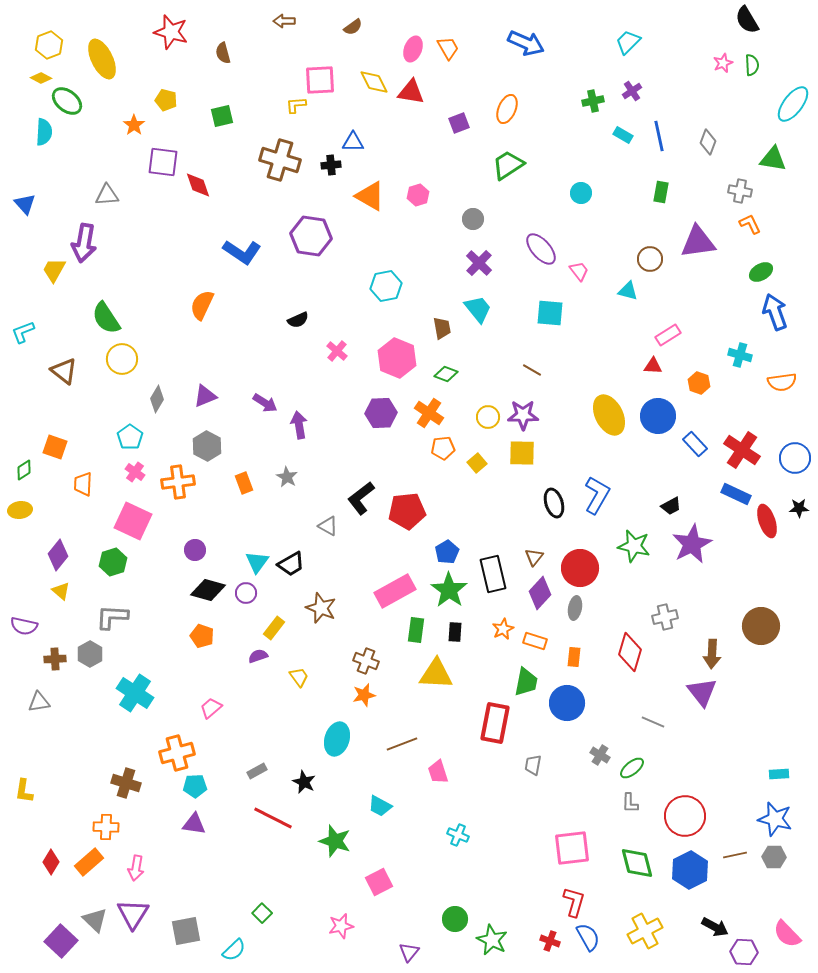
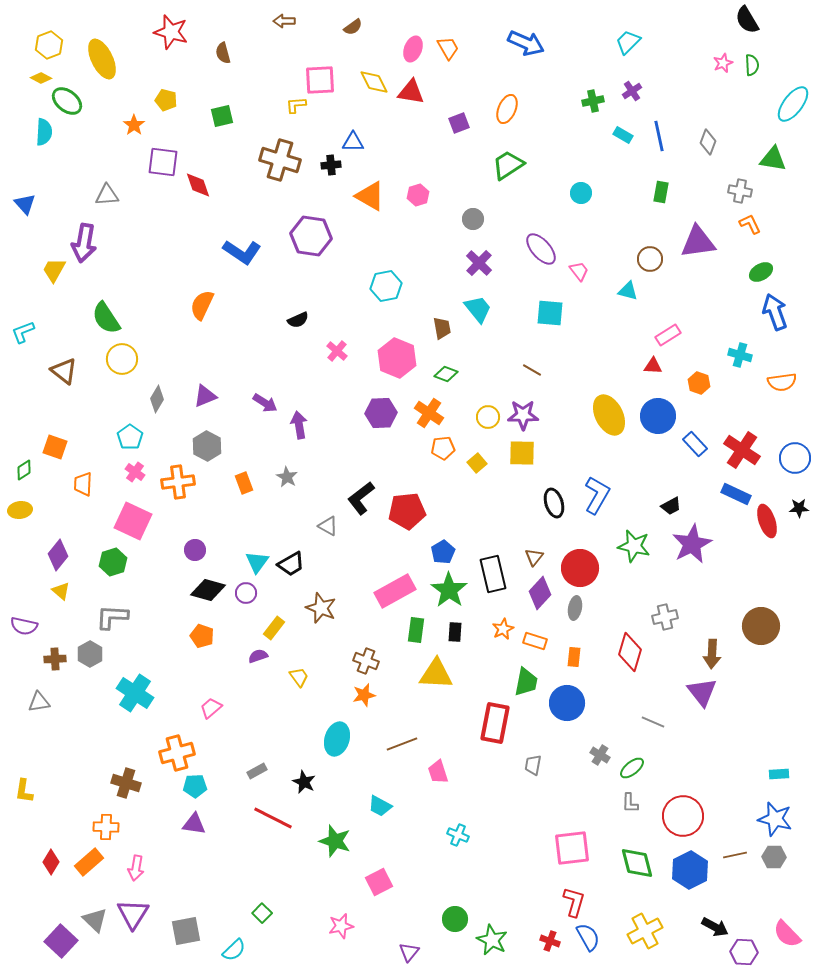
blue pentagon at (447, 552): moved 4 px left
red circle at (685, 816): moved 2 px left
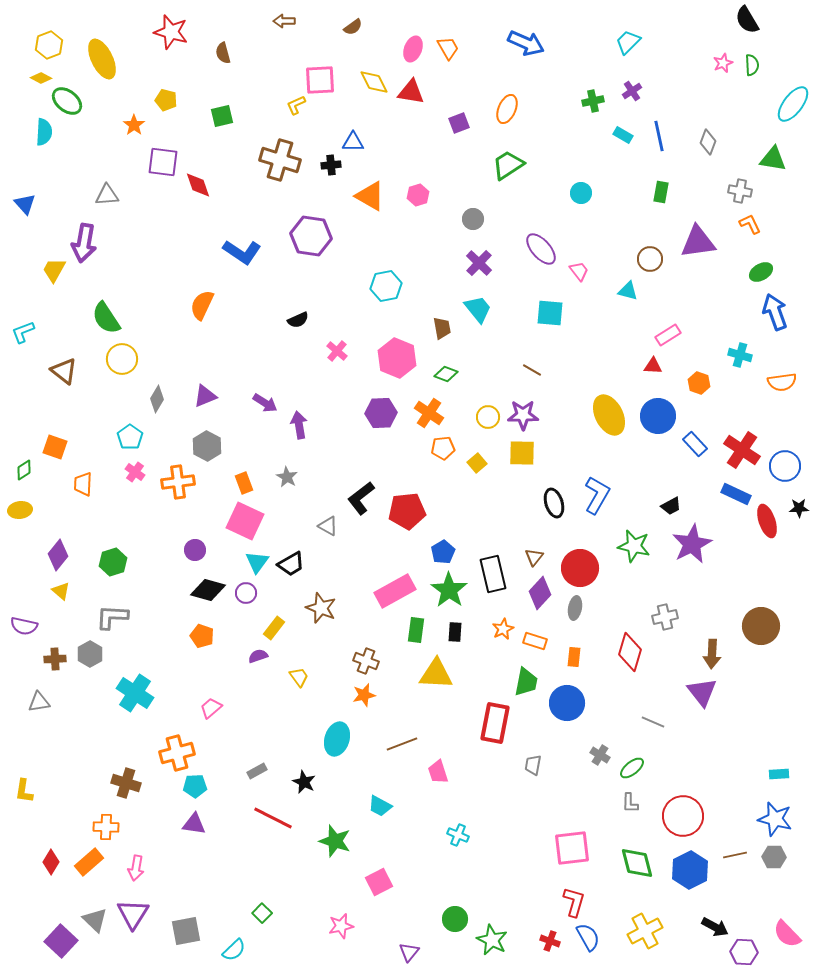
yellow L-shape at (296, 105): rotated 20 degrees counterclockwise
blue circle at (795, 458): moved 10 px left, 8 px down
pink square at (133, 521): moved 112 px right
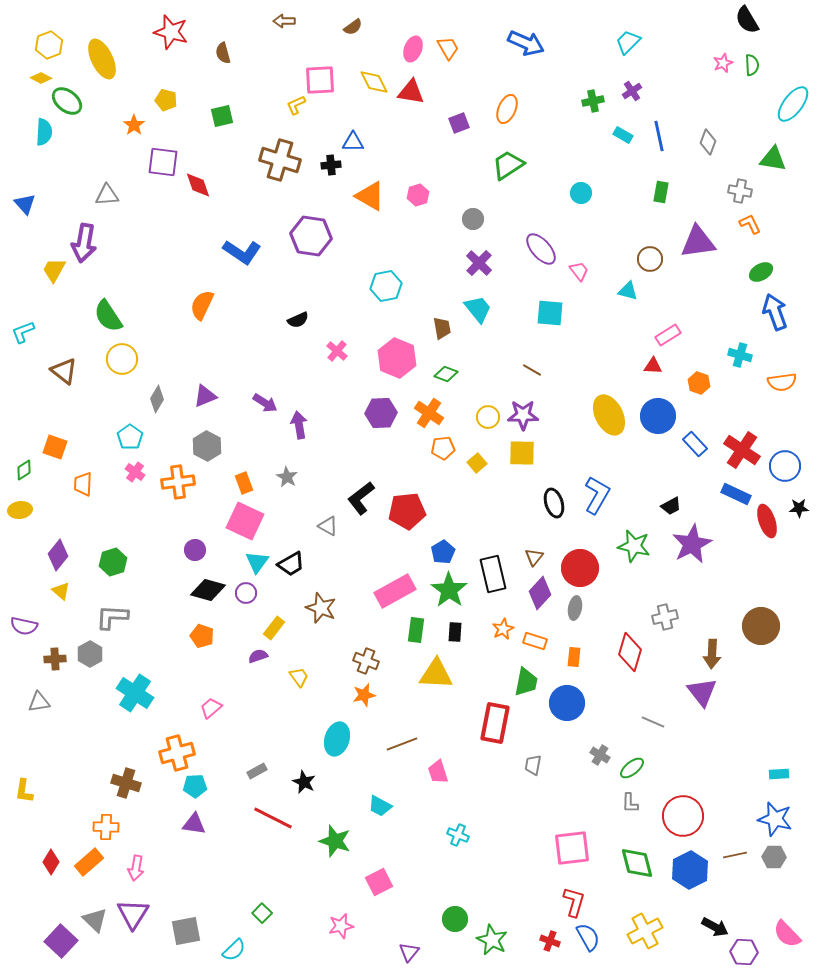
green semicircle at (106, 318): moved 2 px right, 2 px up
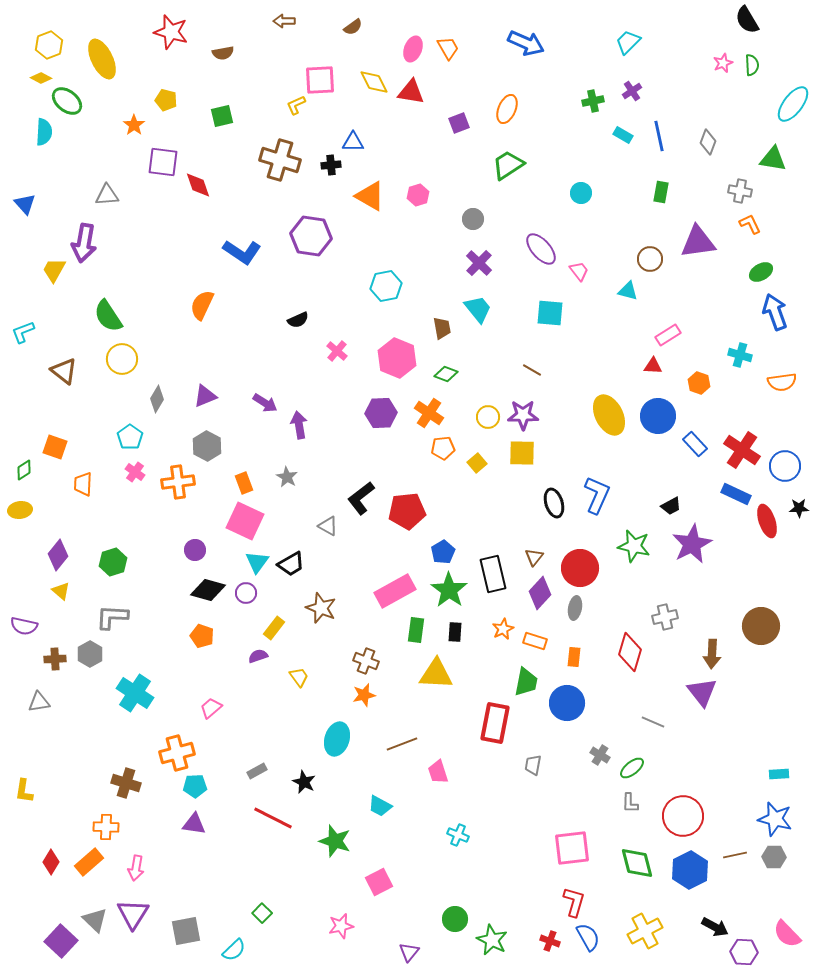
brown semicircle at (223, 53): rotated 85 degrees counterclockwise
blue L-shape at (597, 495): rotated 6 degrees counterclockwise
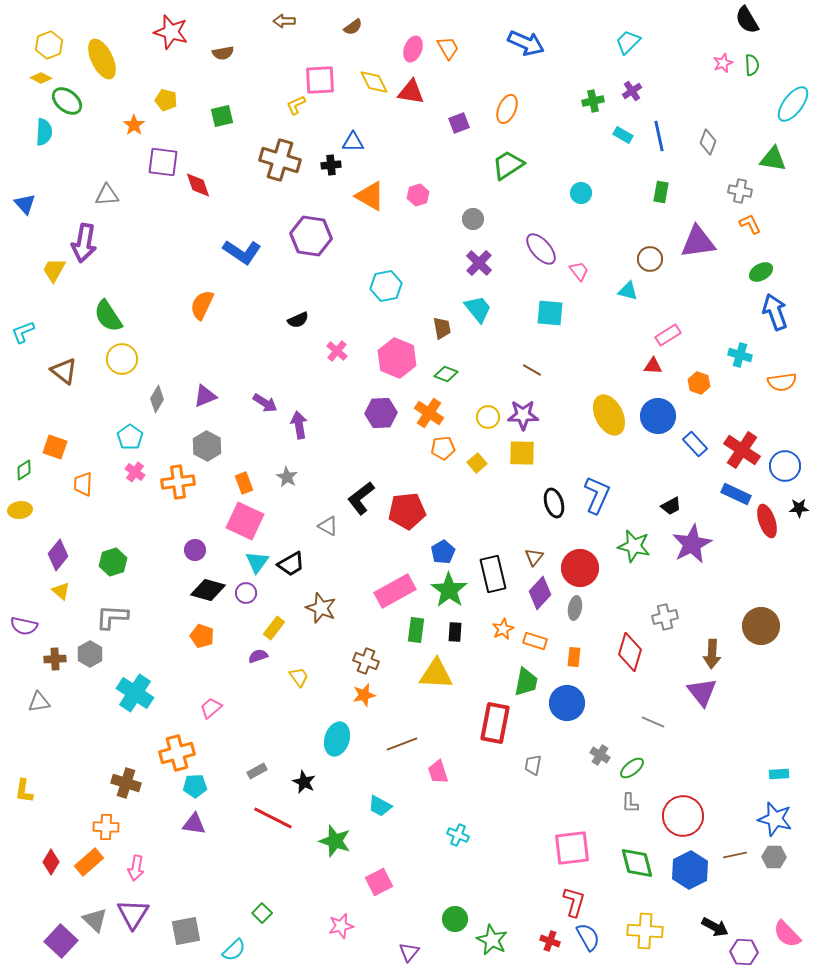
yellow cross at (645, 931): rotated 32 degrees clockwise
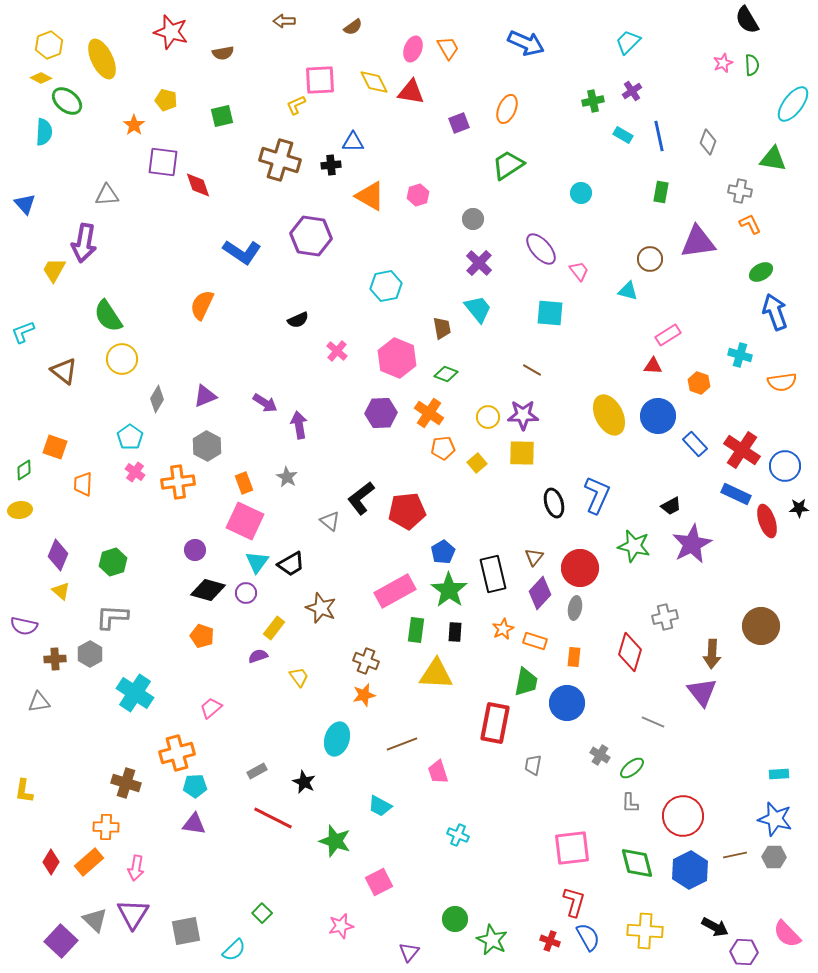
gray triangle at (328, 526): moved 2 px right, 5 px up; rotated 10 degrees clockwise
purple diamond at (58, 555): rotated 16 degrees counterclockwise
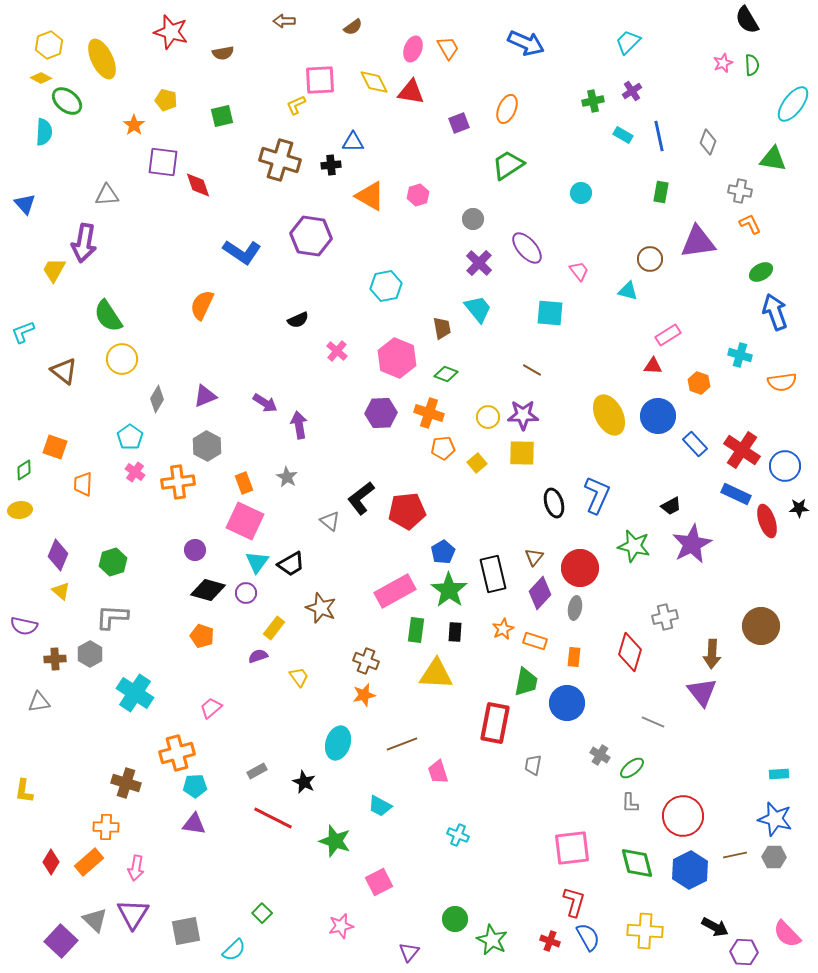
purple ellipse at (541, 249): moved 14 px left, 1 px up
orange cross at (429, 413): rotated 16 degrees counterclockwise
cyan ellipse at (337, 739): moved 1 px right, 4 px down
